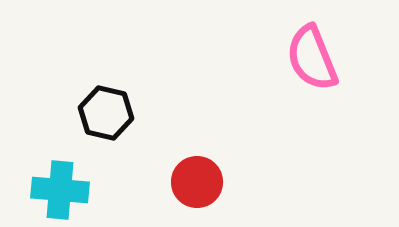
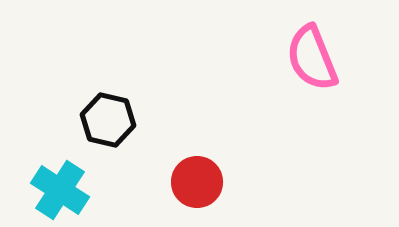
black hexagon: moved 2 px right, 7 px down
cyan cross: rotated 28 degrees clockwise
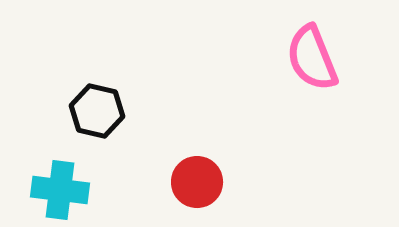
black hexagon: moved 11 px left, 9 px up
cyan cross: rotated 26 degrees counterclockwise
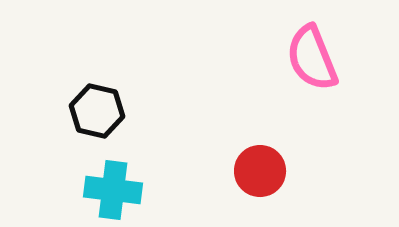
red circle: moved 63 px right, 11 px up
cyan cross: moved 53 px right
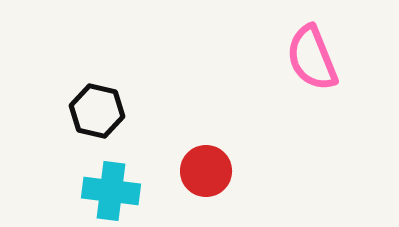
red circle: moved 54 px left
cyan cross: moved 2 px left, 1 px down
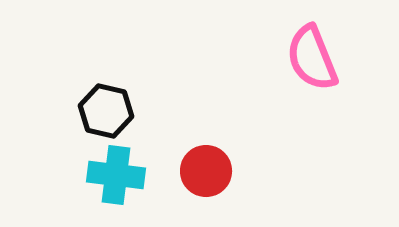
black hexagon: moved 9 px right
cyan cross: moved 5 px right, 16 px up
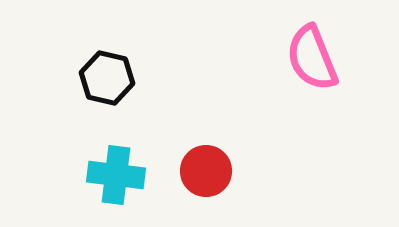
black hexagon: moved 1 px right, 33 px up
